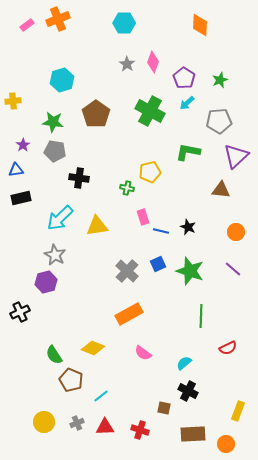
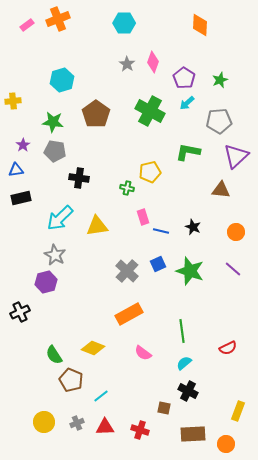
black star at (188, 227): moved 5 px right
green line at (201, 316): moved 19 px left, 15 px down; rotated 10 degrees counterclockwise
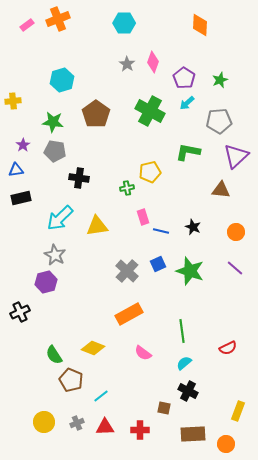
green cross at (127, 188): rotated 24 degrees counterclockwise
purple line at (233, 269): moved 2 px right, 1 px up
red cross at (140, 430): rotated 18 degrees counterclockwise
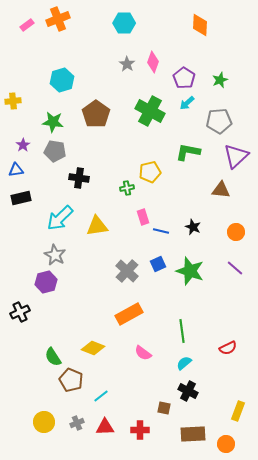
green semicircle at (54, 355): moved 1 px left, 2 px down
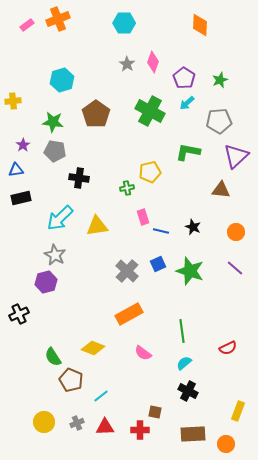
black cross at (20, 312): moved 1 px left, 2 px down
brown square at (164, 408): moved 9 px left, 4 px down
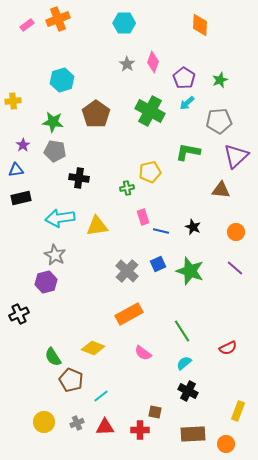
cyan arrow at (60, 218): rotated 36 degrees clockwise
green line at (182, 331): rotated 25 degrees counterclockwise
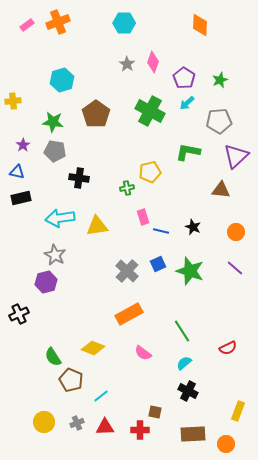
orange cross at (58, 19): moved 3 px down
blue triangle at (16, 170): moved 1 px right, 2 px down; rotated 21 degrees clockwise
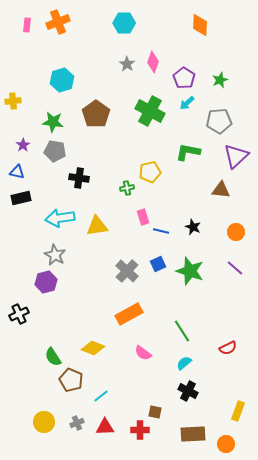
pink rectangle at (27, 25): rotated 48 degrees counterclockwise
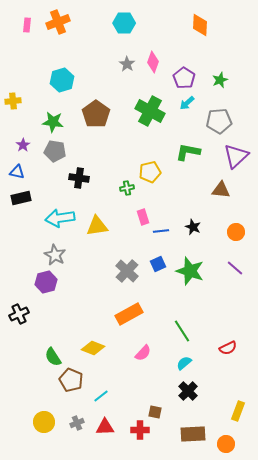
blue line at (161, 231): rotated 21 degrees counterclockwise
pink semicircle at (143, 353): rotated 84 degrees counterclockwise
black cross at (188, 391): rotated 18 degrees clockwise
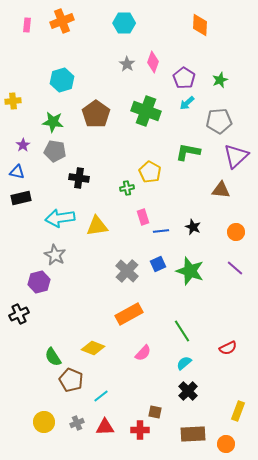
orange cross at (58, 22): moved 4 px right, 1 px up
green cross at (150, 111): moved 4 px left; rotated 8 degrees counterclockwise
yellow pentagon at (150, 172): rotated 30 degrees counterclockwise
purple hexagon at (46, 282): moved 7 px left
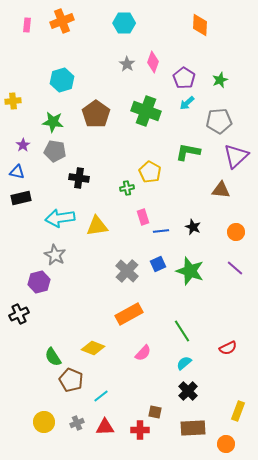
brown rectangle at (193, 434): moved 6 px up
